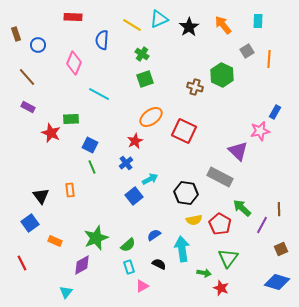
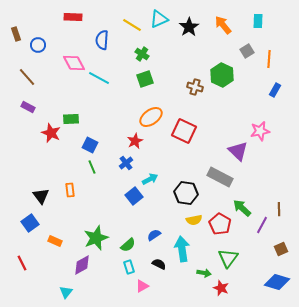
pink diamond at (74, 63): rotated 50 degrees counterclockwise
cyan line at (99, 94): moved 16 px up
blue rectangle at (275, 112): moved 22 px up
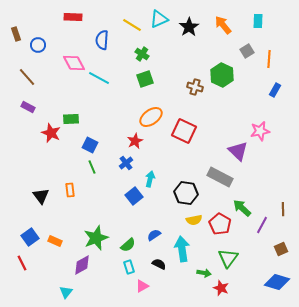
cyan arrow at (150, 179): rotated 49 degrees counterclockwise
brown line at (279, 209): moved 4 px right
blue square at (30, 223): moved 14 px down
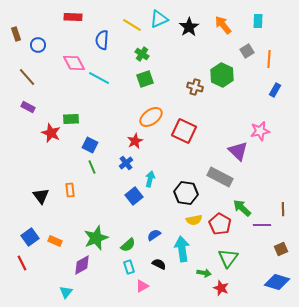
purple line at (262, 225): rotated 60 degrees clockwise
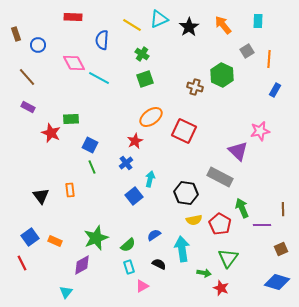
green arrow at (242, 208): rotated 24 degrees clockwise
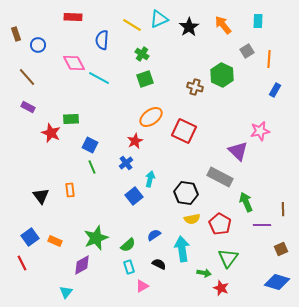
green arrow at (242, 208): moved 4 px right, 6 px up
yellow semicircle at (194, 220): moved 2 px left, 1 px up
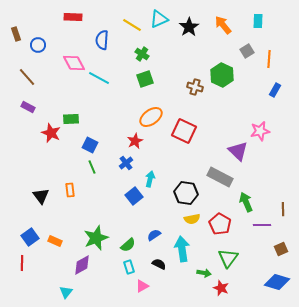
red line at (22, 263): rotated 28 degrees clockwise
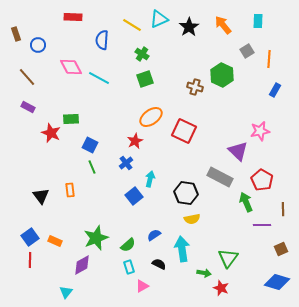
pink diamond at (74, 63): moved 3 px left, 4 px down
red pentagon at (220, 224): moved 42 px right, 44 px up
red line at (22, 263): moved 8 px right, 3 px up
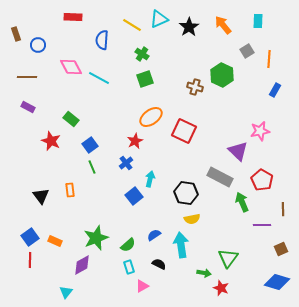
brown line at (27, 77): rotated 48 degrees counterclockwise
green rectangle at (71, 119): rotated 42 degrees clockwise
red star at (51, 133): moved 8 px down
blue square at (90, 145): rotated 28 degrees clockwise
green arrow at (246, 202): moved 4 px left
cyan arrow at (182, 249): moved 1 px left, 4 px up
